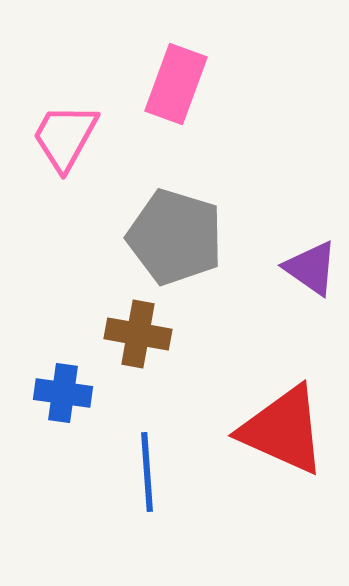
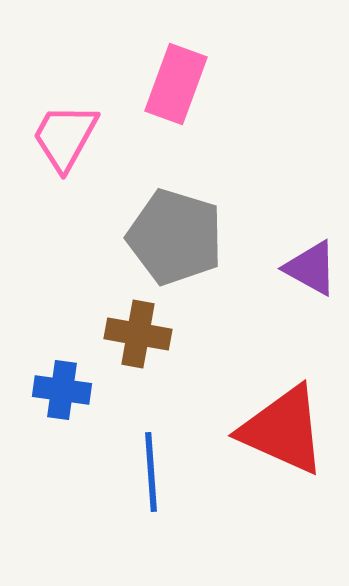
purple triangle: rotated 6 degrees counterclockwise
blue cross: moved 1 px left, 3 px up
blue line: moved 4 px right
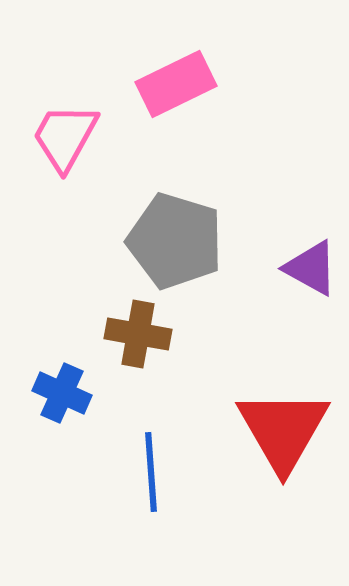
pink rectangle: rotated 44 degrees clockwise
gray pentagon: moved 4 px down
blue cross: moved 3 px down; rotated 16 degrees clockwise
red triangle: rotated 36 degrees clockwise
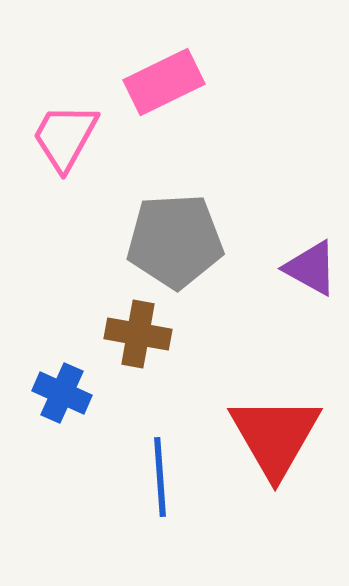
pink rectangle: moved 12 px left, 2 px up
gray pentagon: rotated 20 degrees counterclockwise
red triangle: moved 8 px left, 6 px down
blue line: moved 9 px right, 5 px down
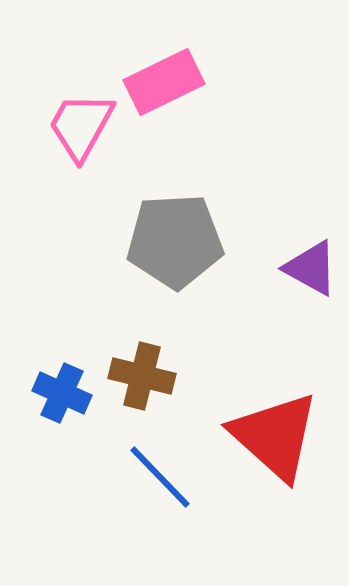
pink trapezoid: moved 16 px right, 11 px up
brown cross: moved 4 px right, 42 px down; rotated 4 degrees clockwise
red triangle: rotated 18 degrees counterclockwise
blue line: rotated 40 degrees counterclockwise
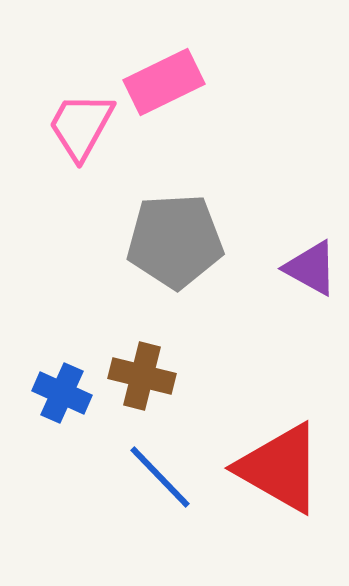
red triangle: moved 5 px right, 32 px down; rotated 12 degrees counterclockwise
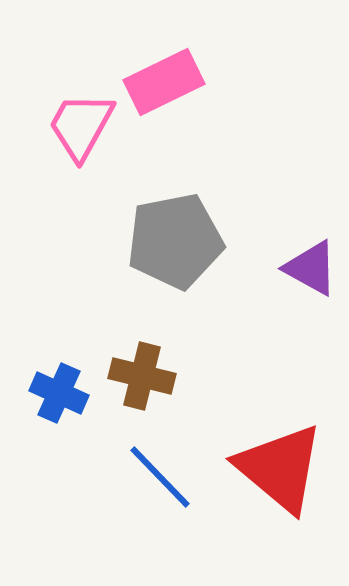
gray pentagon: rotated 8 degrees counterclockwise
blue cross: moved 3 px left
red triangle: rotated 10 degrees clockwise
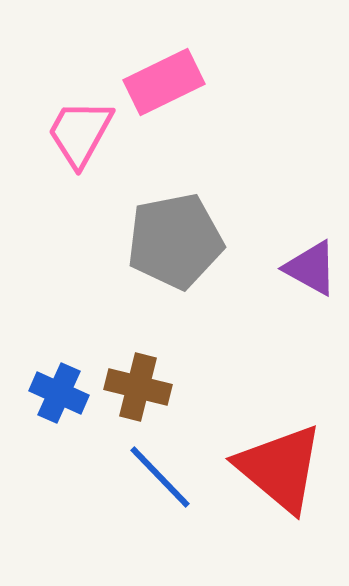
pink trapezoid: moved 1 px left, 7 px down
brown cross: moved 4 px left, 11 px down
